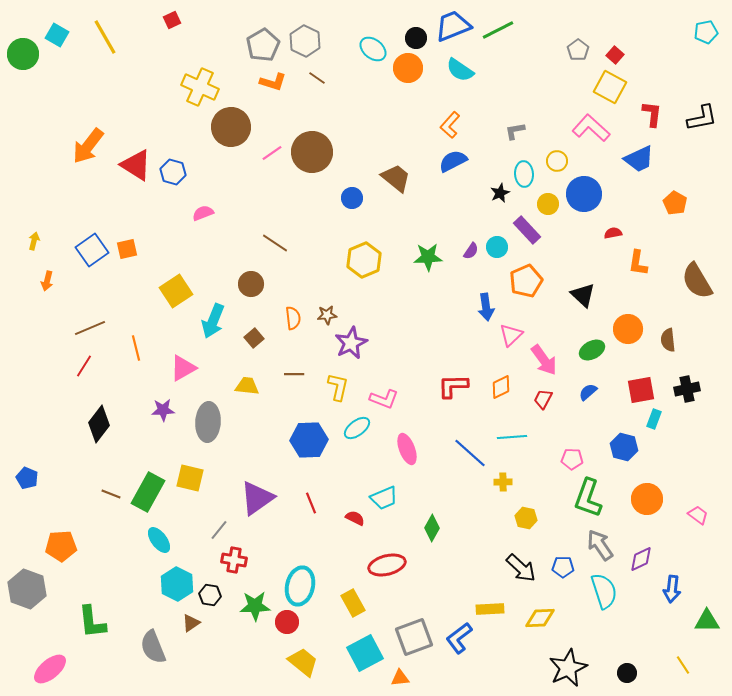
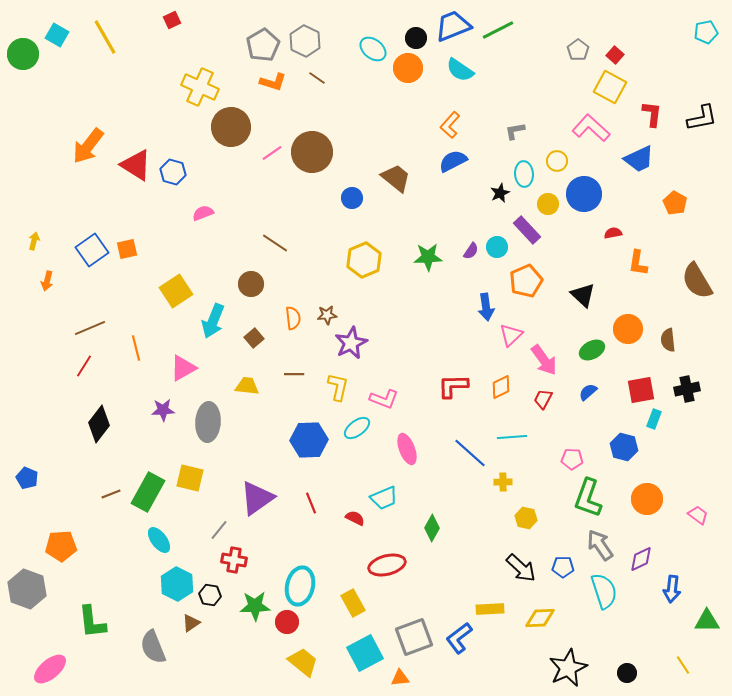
brown line at (111, 494): rotated 42 degrees counterclockwise
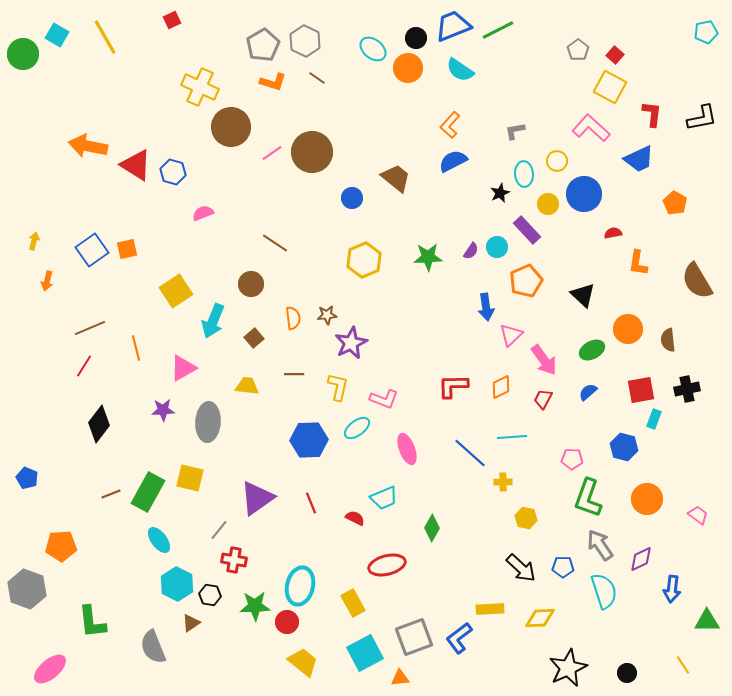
orange arrow at (88, 146): rotated 63 degrees clockwise
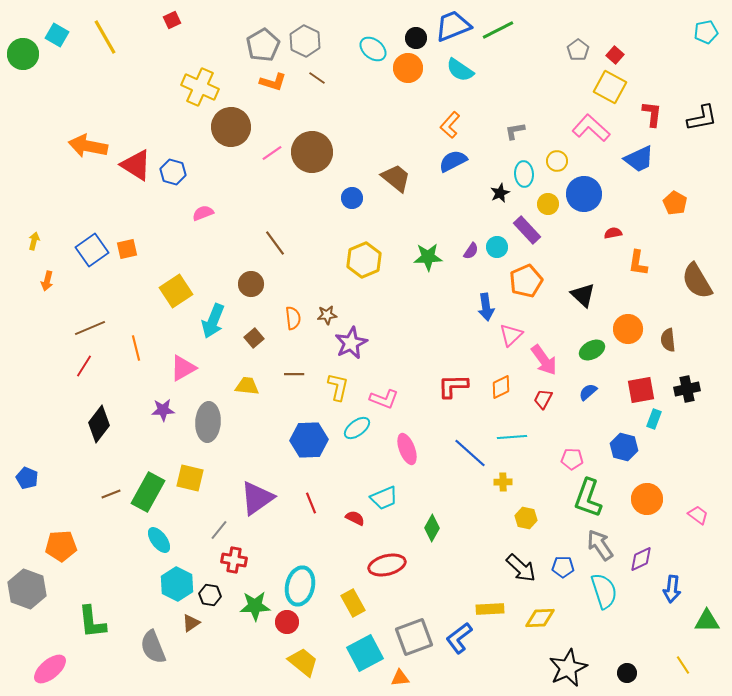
brown line at (275, 243): rotated 20 degrees clockwise
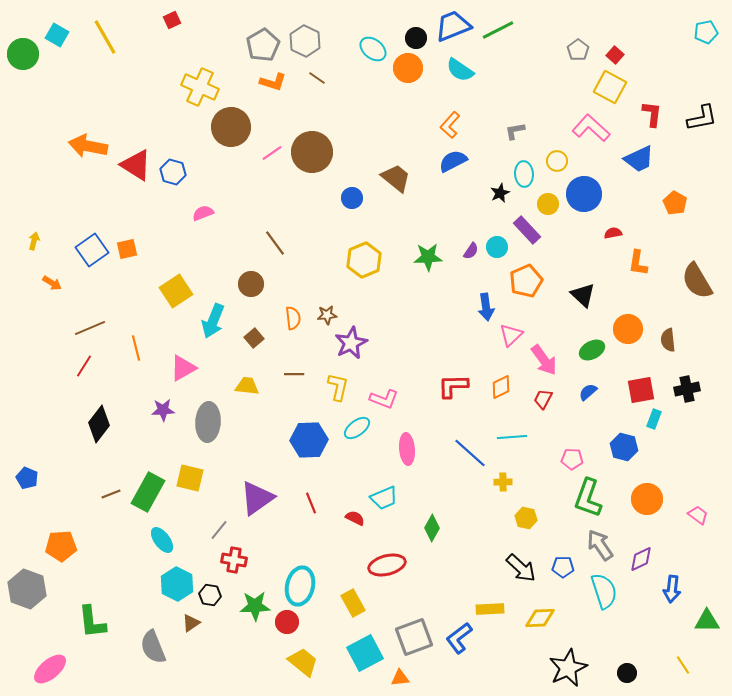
orange arrow at (47, 281): moved 5 px right, 2 px down; rotated 72 degrees counterclockwise
pink ellipse at (407, 449): rotated 16 degrees clockwise
cyan ellipse at (159, 540): moved 3 px right
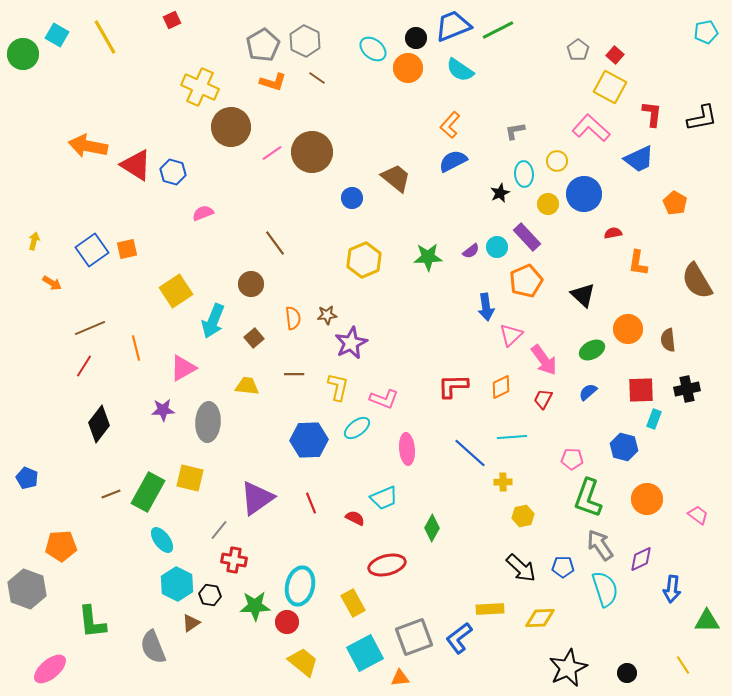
purple rectangle at (527, 230): moved 7 px down
purple semicircle at (471, 251): rotated 18 degrees clockwise
red square at (641, 390): rotated 8 degrees clockwise
yellow hexagon at (526, 518): moved 3 px left, 2 px up; rotated 25 degrees counterclockwise
cyan semicircle at (604, 591): moved 1 px right, 2 px up
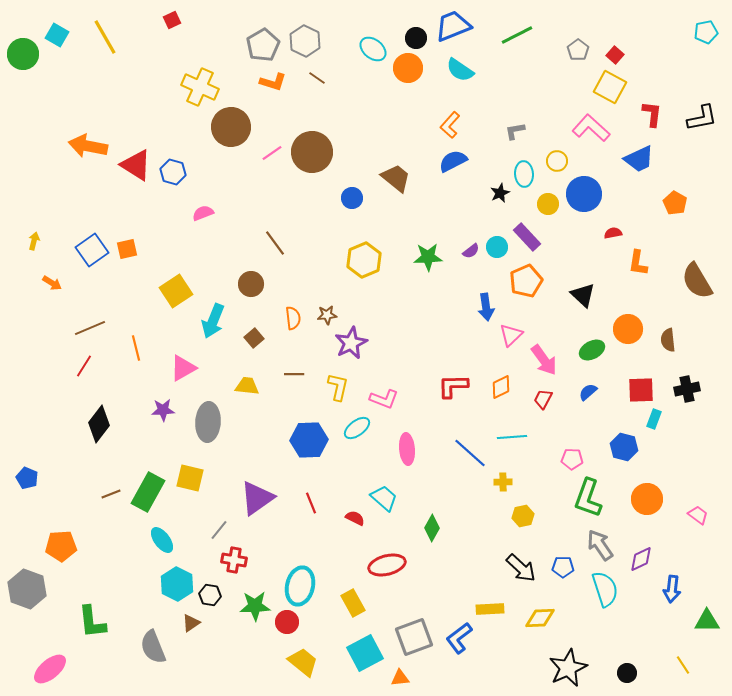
green line at (498, 30): moved 19 px right, 5 px down
cyan trapezoid at (384, 498): rotated 116 degrees counterclockwise
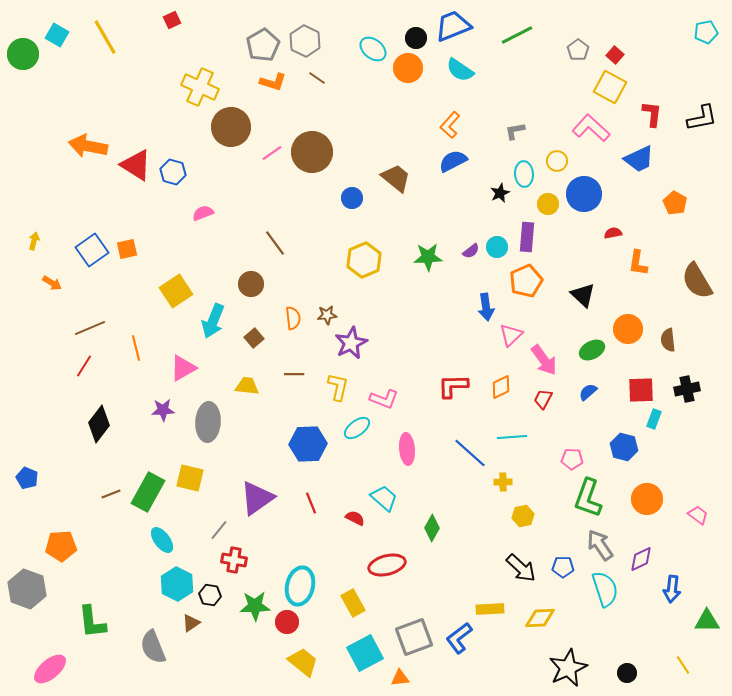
purple rectangle at (527, 237): rotated 48 degrees clockwise
blue hexagon at (309, 440): moved 1 px left, 4 px down
